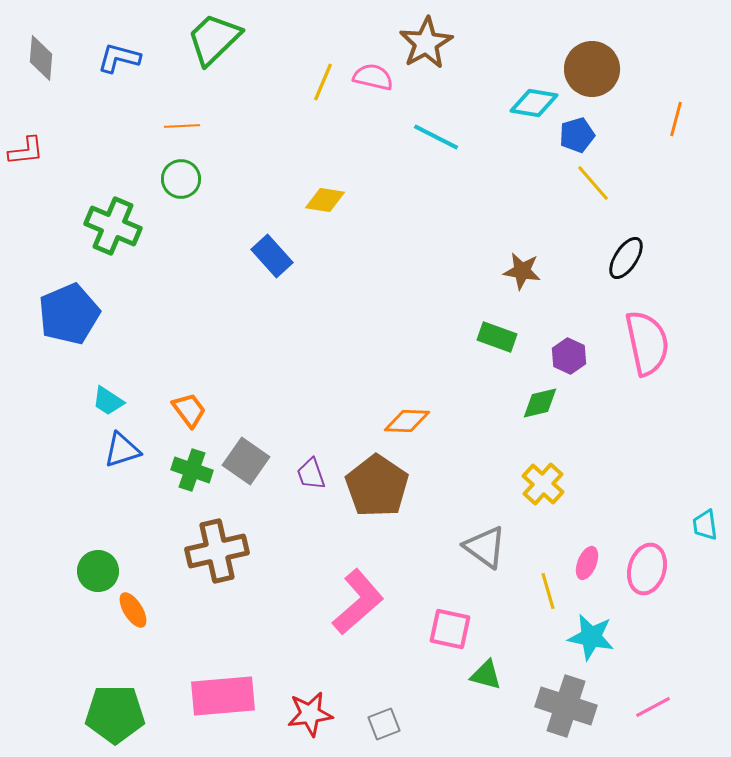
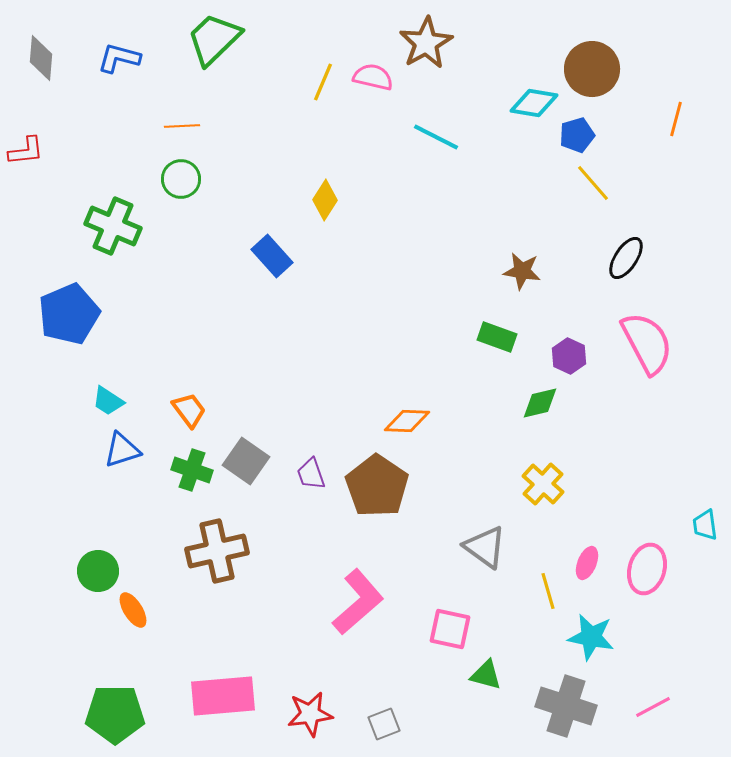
yellow diamond at (325, 200): rotated 66 degrees counterclockwise
pink semicircle at (647, 343): rotated 16 degrees counterclockwise
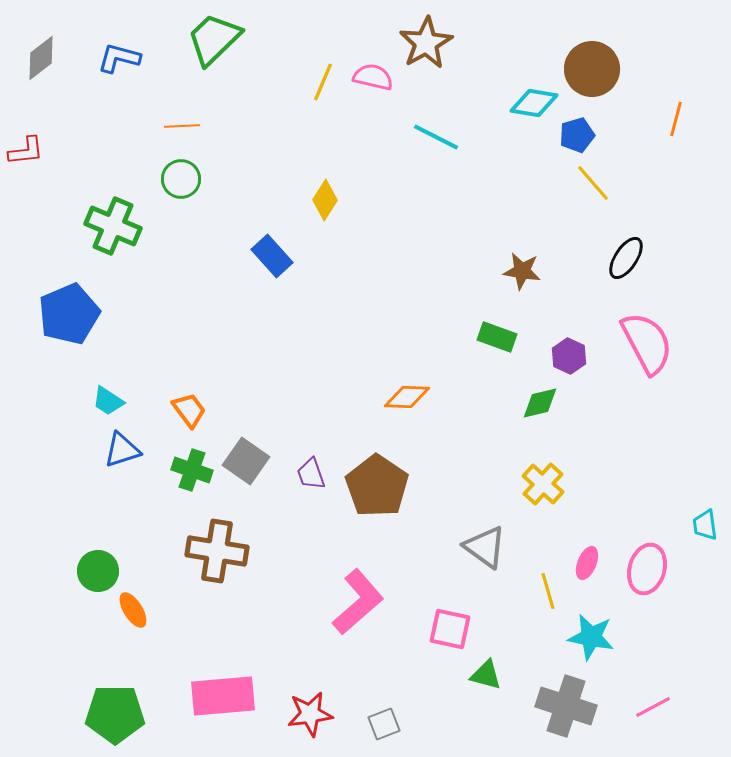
gray diamond at (41, 58): rotated 48 degrees clockwise
orange diamond at (407, 421): moved 24 px up
brown cross at (217, 551): rotated 22 degrees clockwise
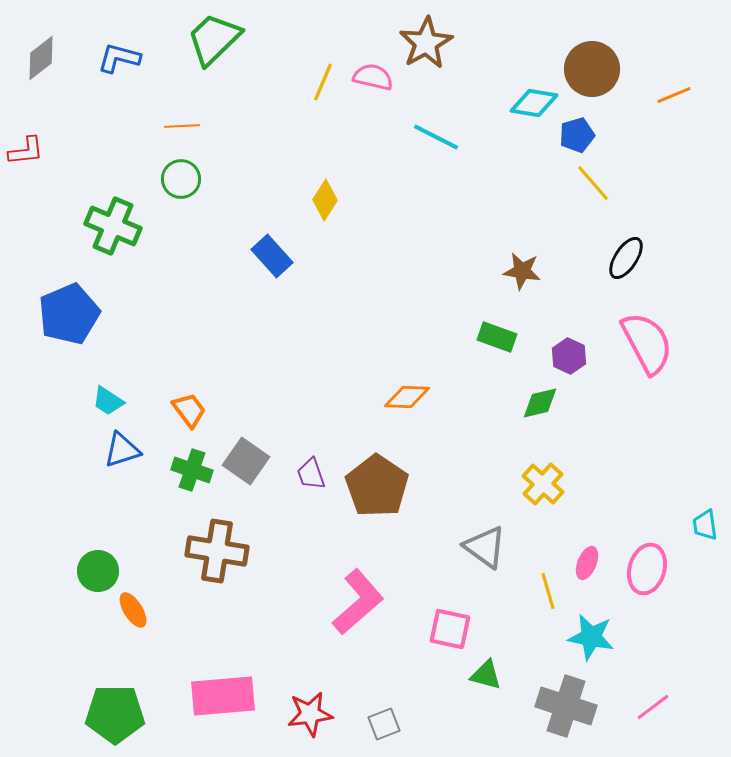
orange line at (676, 119): moved 2 px left, 24 px up; rotated 52 degrees clockwise
pink line at (653, 707): rotated 9 degrees counterclockwise
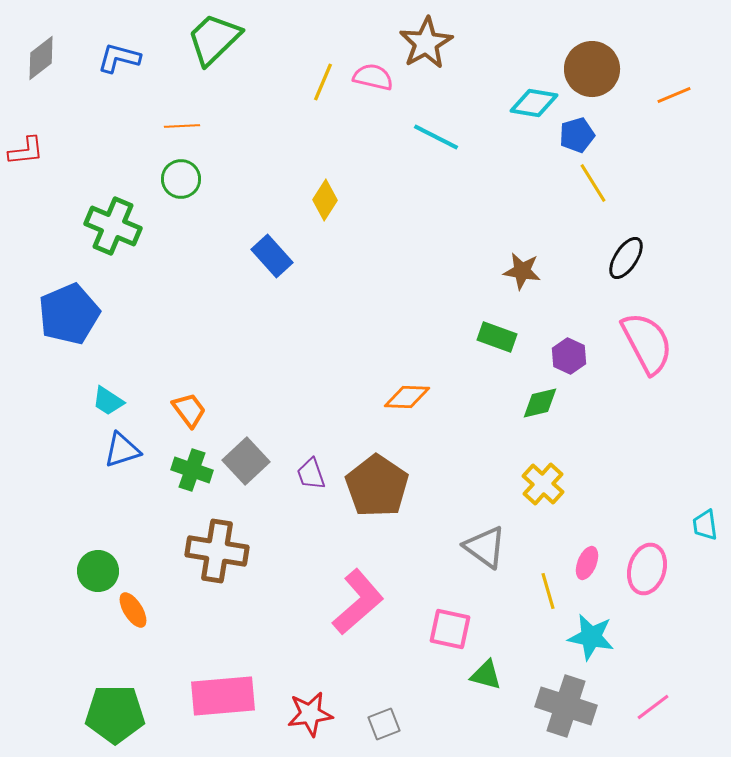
yellow line at (593, 183): rotated 9 degrees clockwise
gray square at (246, 461): rotated 12 degrees clockwise
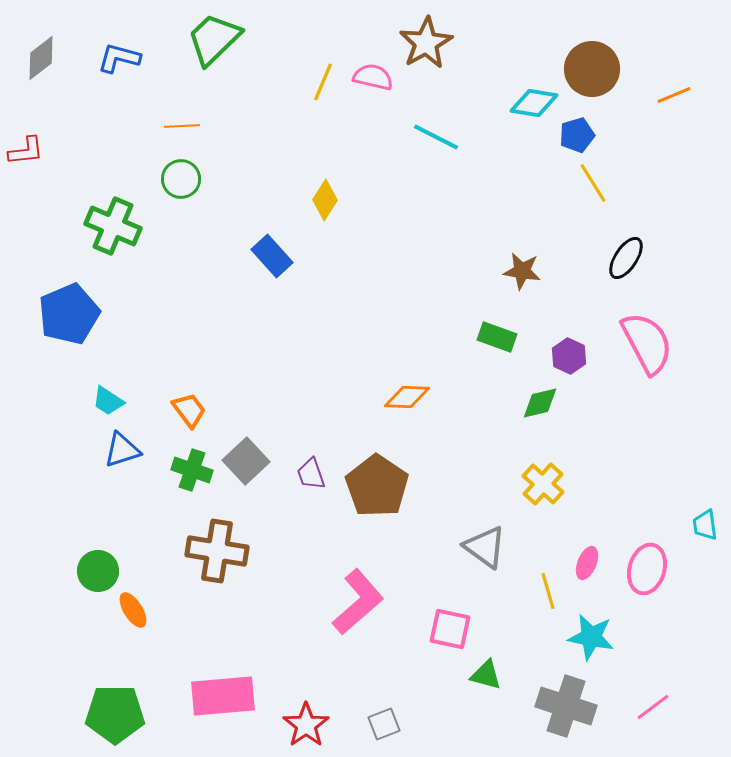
red star at (310, 714): moved 4 px left, 11 px down; rotated 27 degrees counterclockwise
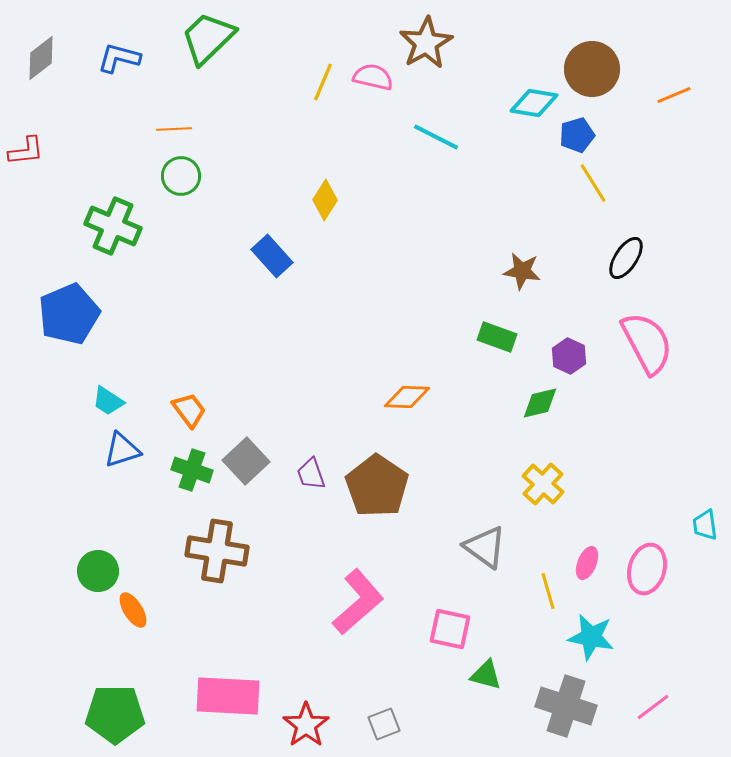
green trapezoid at (214, 39): moved 6 px left, 1 px up
orange line at (182, 126): moved 8 px left, 3 px down
green circle at (181, 179): moved 3 px up
pink rectangle at (223, 696): moved 5 px right; rotated 8 degrees clockwise
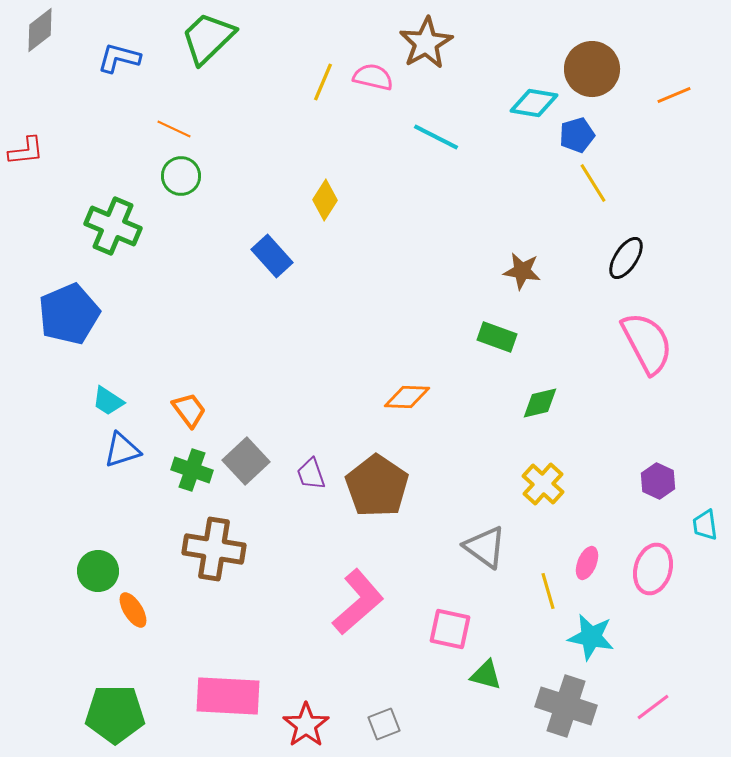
gray diamond at (41, 58): moved 1 px left, 28 px up
orange line at (174, 129): rotated 28 degrees clockwise
purple hexagon at (569, 356): moved 89 px right, 125 px down
brown cross at (217, 551): moved 3 px left, 2 px up
pink ellipse at (647, 569): moved 6 px right
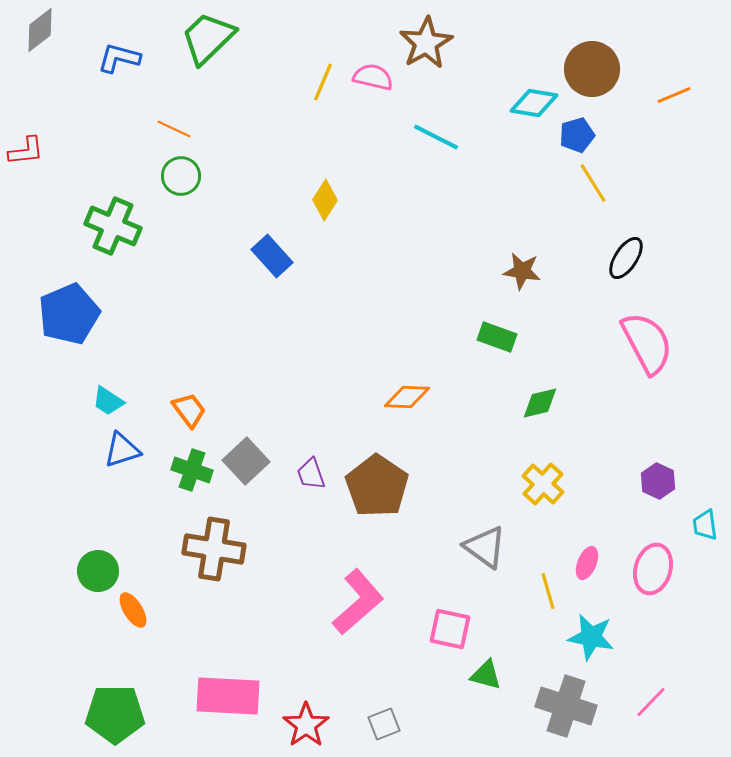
pink line at (653, 707): moved 2 px left, 5 px up; rotated 9 degrees counterclockwise
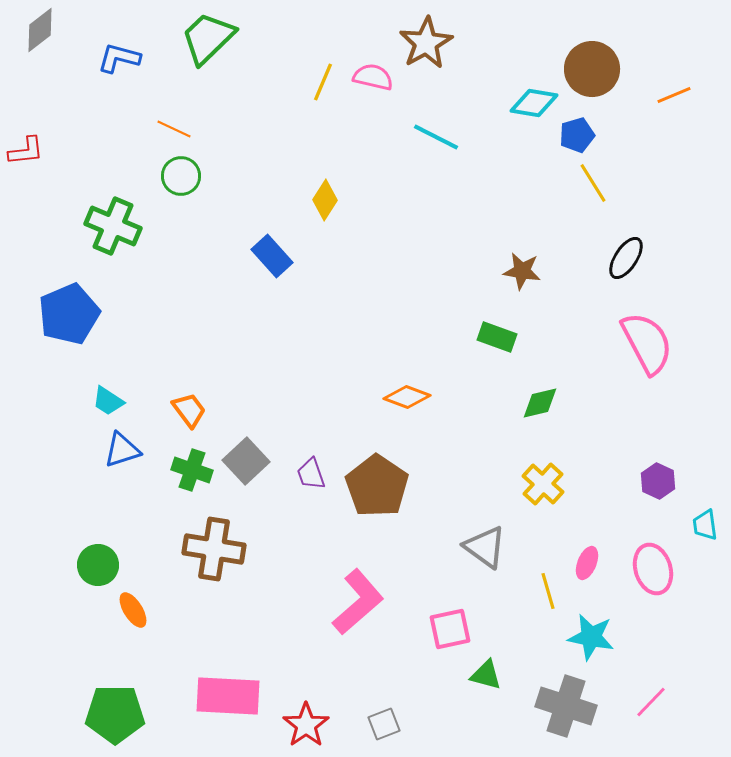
orange diamond at (407, 397): rotated 18 degrees clockwise
pink ellipse at (653, 569): rotated 33 degrees counterclockwise
green circle at (98, 571): moved 6 px up
pink square at (450, 629): rotated 24 degrees counterclockwise
